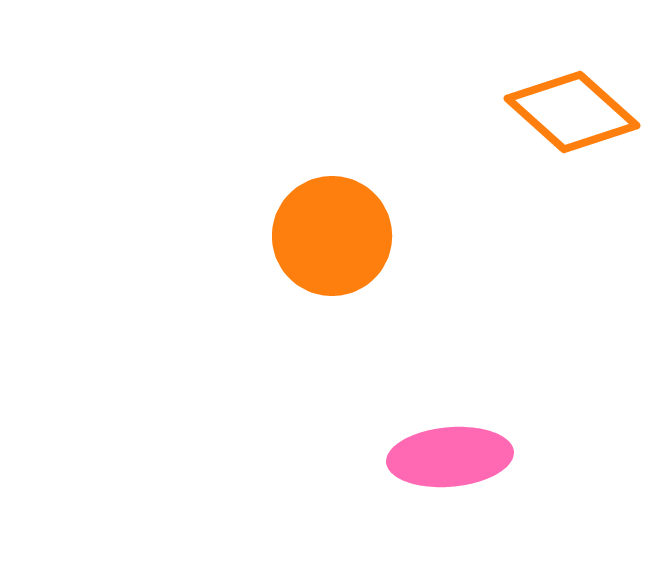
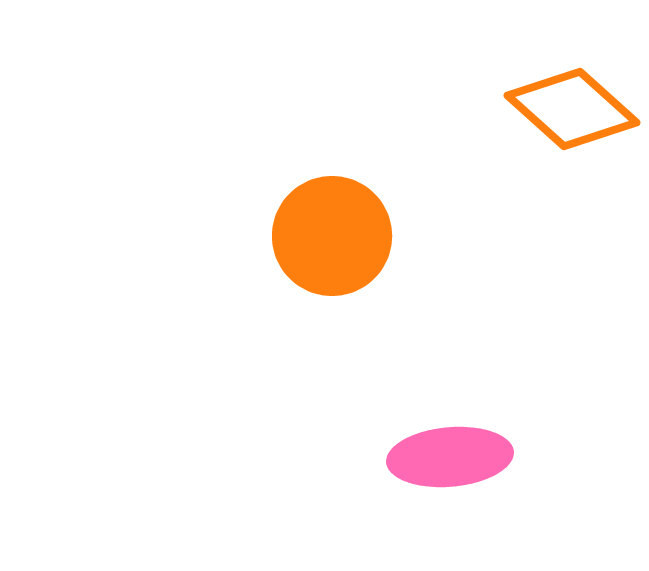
orange diamond: moved 3 px up
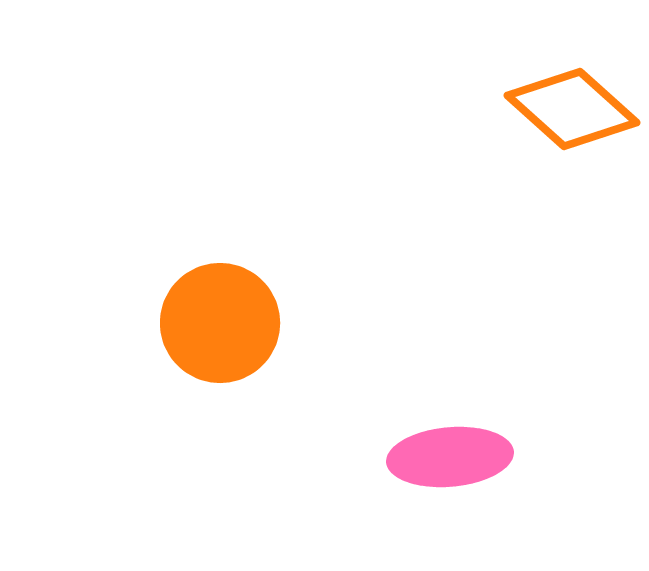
orange circle: moved 112 px left, 87 px down
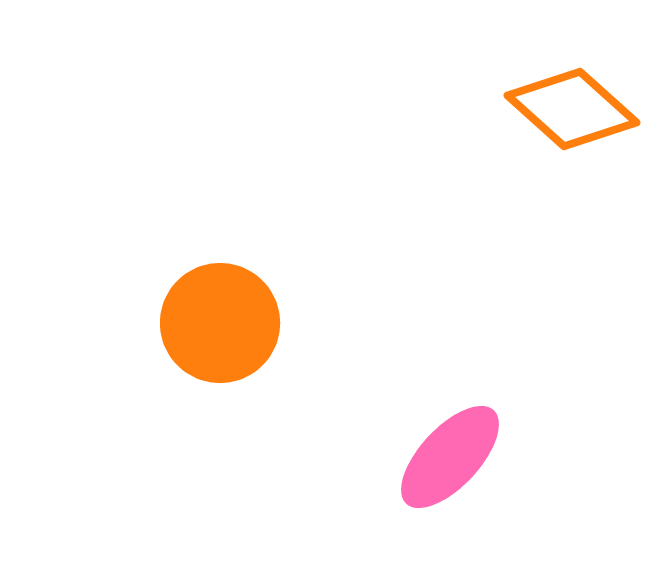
pink ellipse: rotated 42 degrees counterclockwise
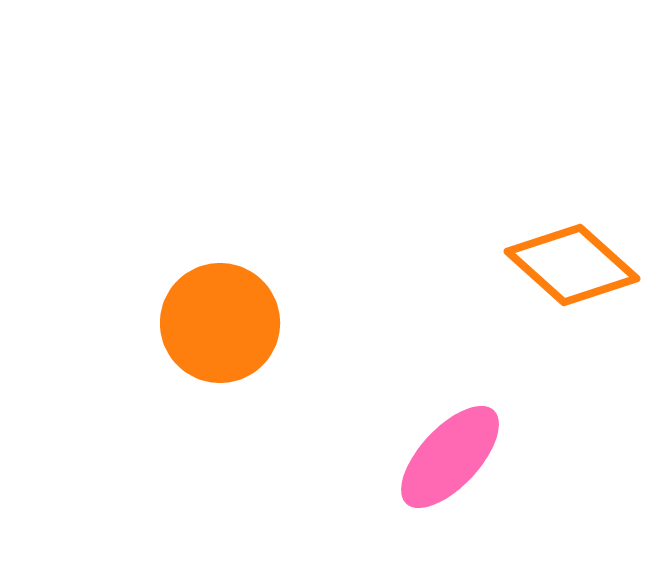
orange diamond: moved 156 px down
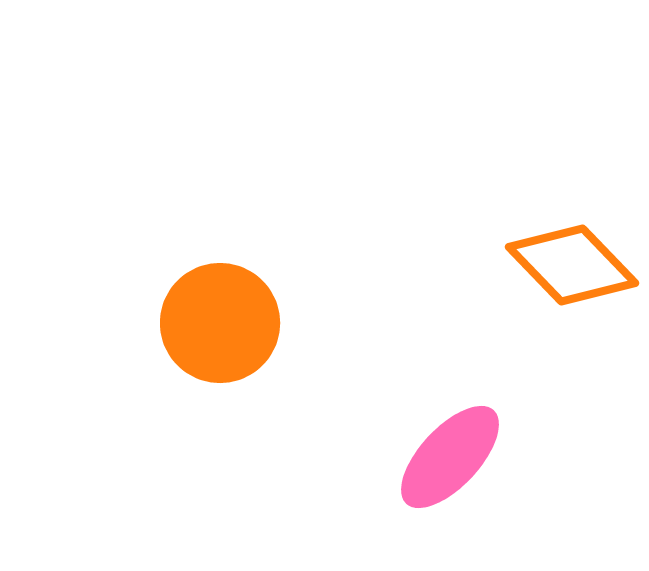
orange diamond: rotated 4 degrees clockwise
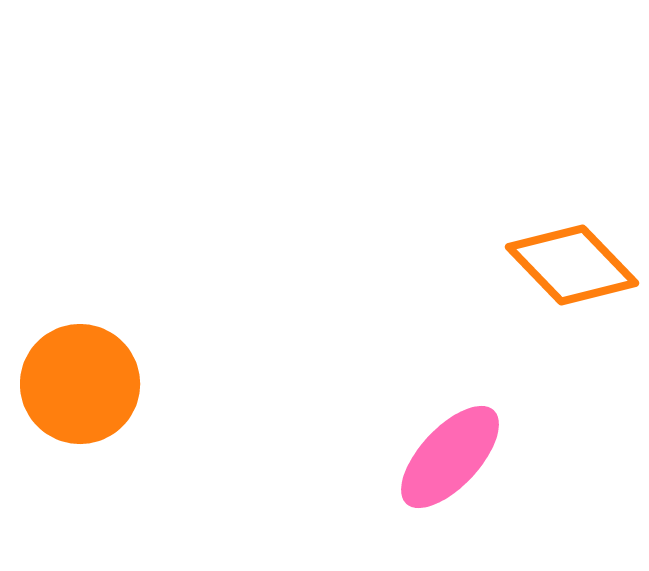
orange circle: moved 140 px left, 61 px down
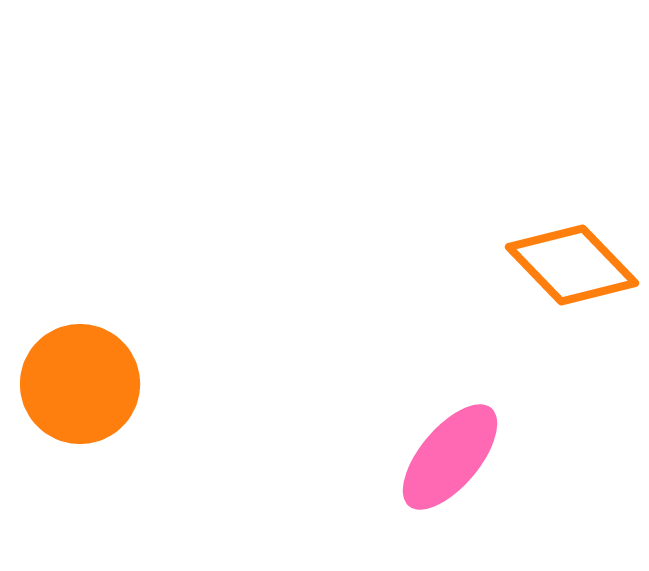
pink ellipse: rotated 3 degrees counterclockwise
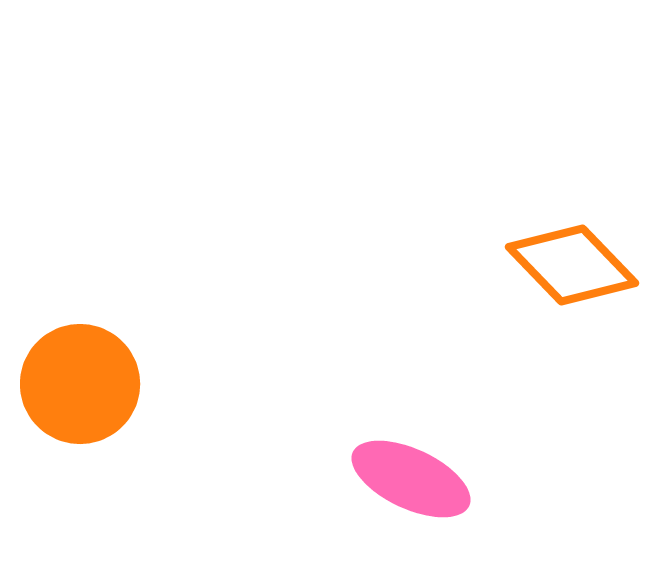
pink ellipse: moved 39 px left, 22 px down; rotated 75 degrees clockwise
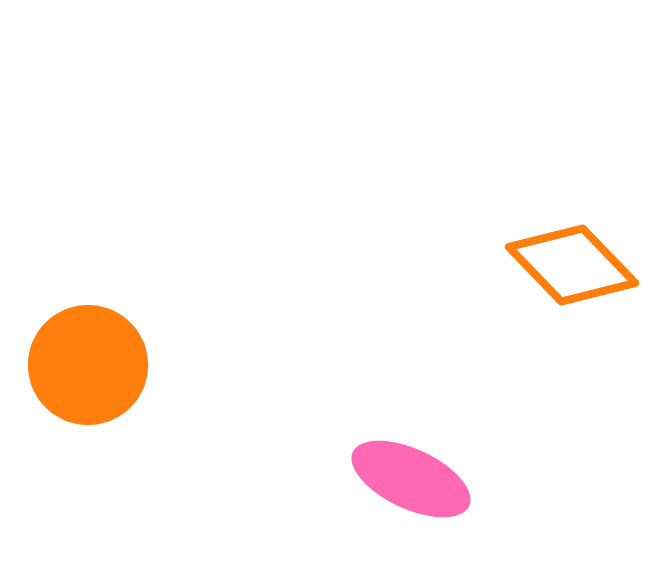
orange circle: moved 8 px right, 19 px up
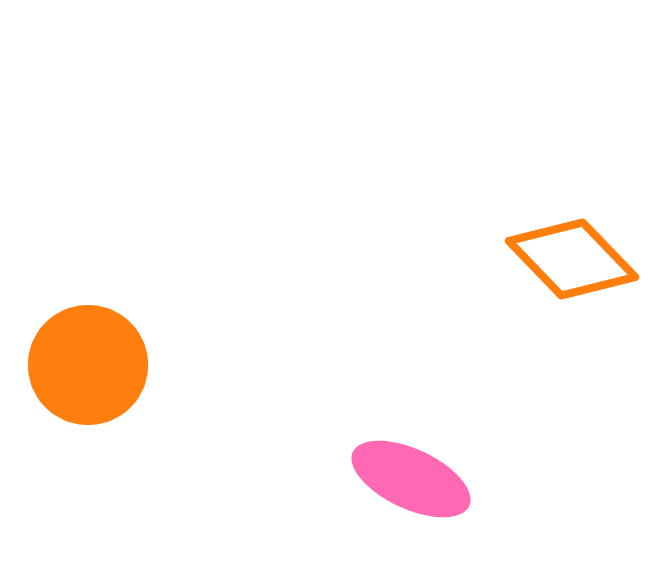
orange diamond: moved 6 px up
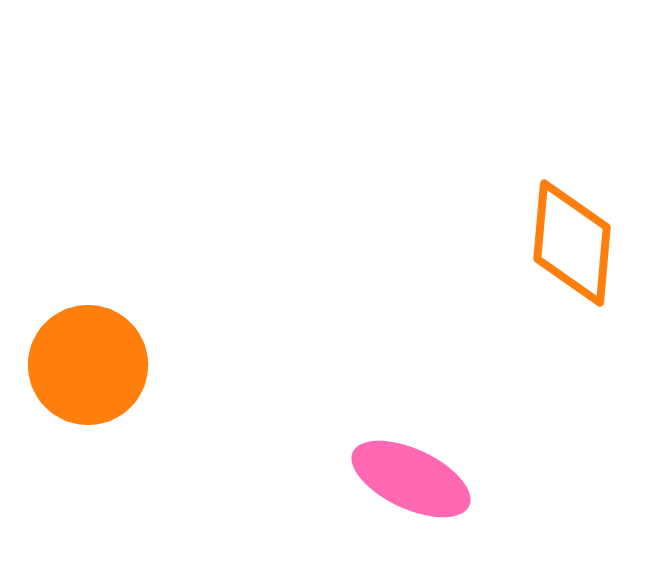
orange diamond: moved 16 px up; rotated 49 degrees clockwise
